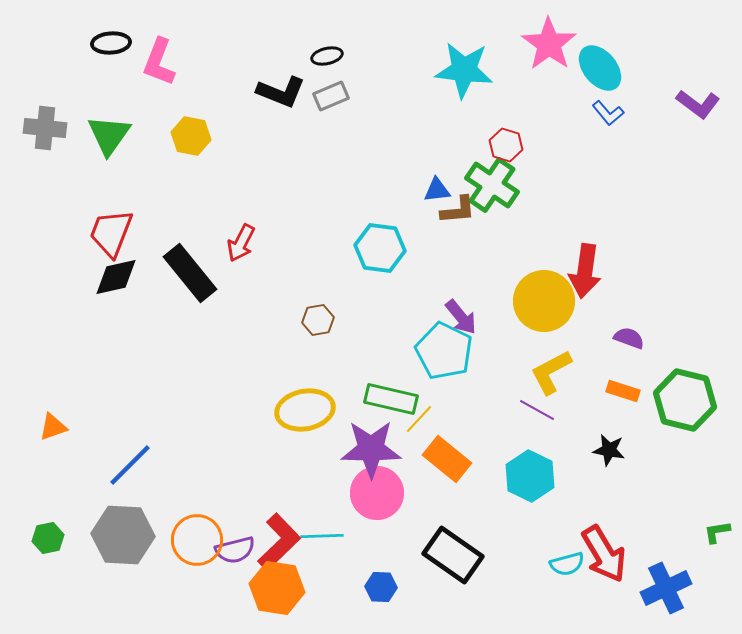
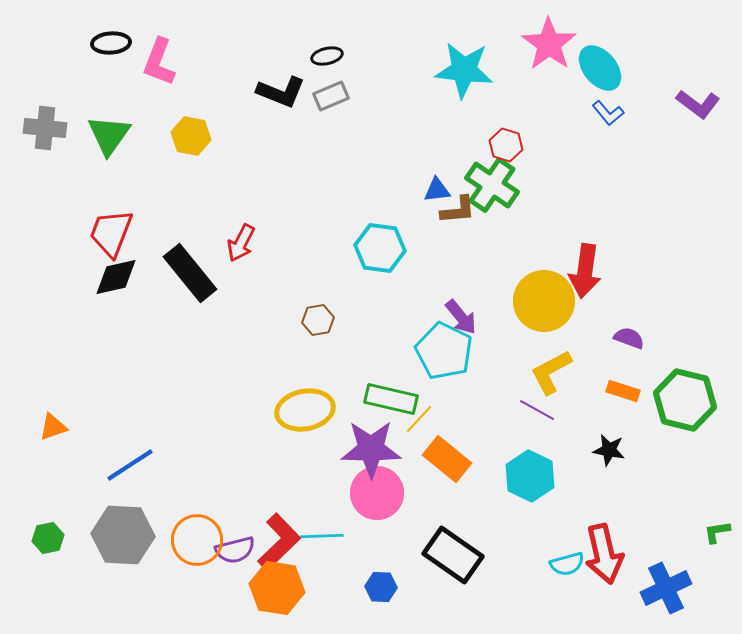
blue line at (130, 465): rotated 12 degrees clockwise
red arrow at (604, 554): rotated 18 degrees clockwise
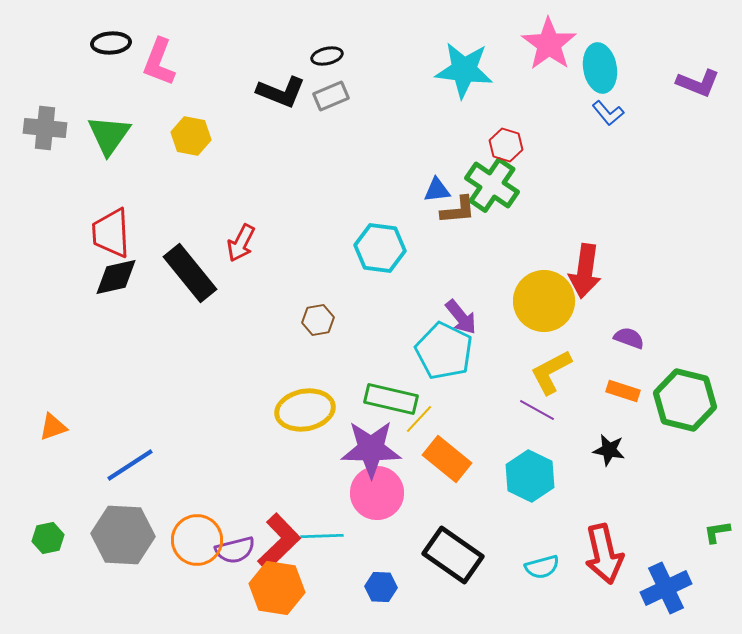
cyan ellipse at (600, 68): rotated 30 degrees clockwise
purple L-shape at (698, 104): moved 21 px up; rotated 15 degrees counterclockwise
red trapezoid at (111, 233): rotated 24 degrees counterclockwise
cyan semicircle at (567, 564): moved 25 px left, 3 px down
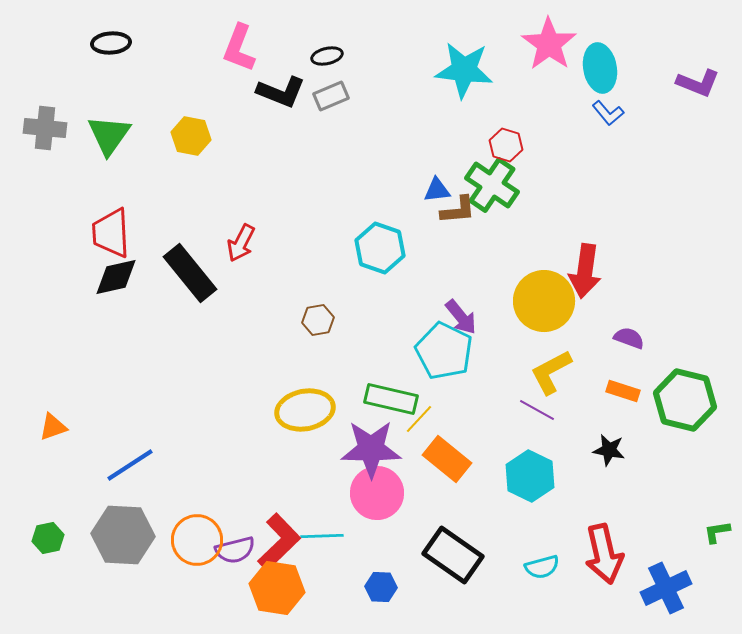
pink L-shape at (159, 62): moved 80 px right, 14 px up
cyan hexagon at (380, 248): rotated 12 degrees clockwise
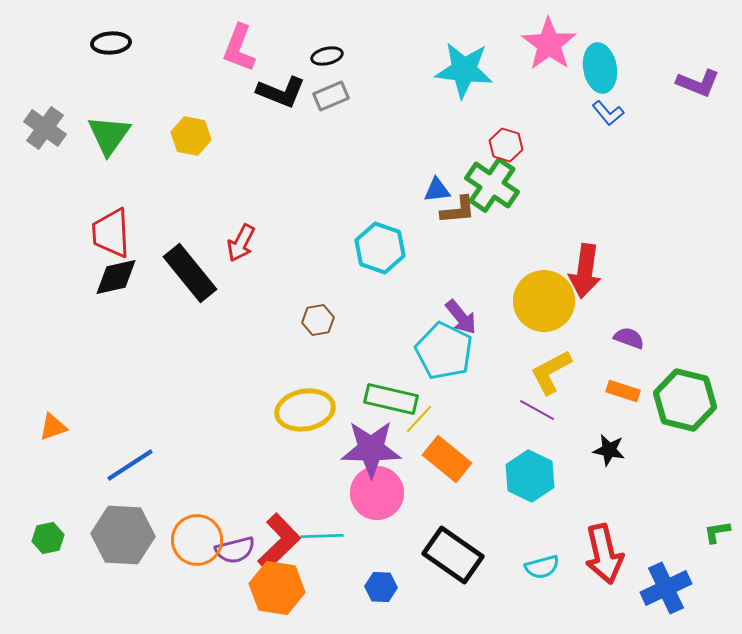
gray cross at (45, 128): rotated 30 degrees clockwise
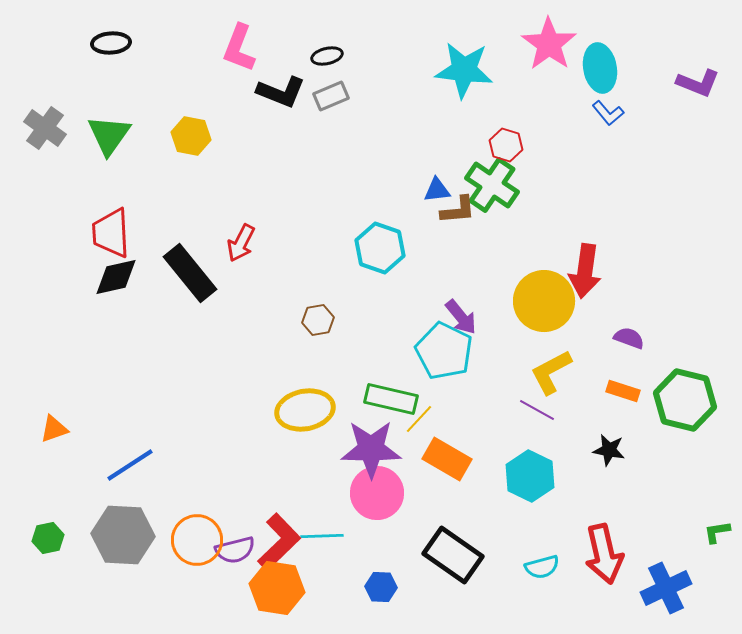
orange triangle at (53, 427): moved 1 px right, 2 px down
orange rectangle at (447, 459): rotated 9 degrees counterclockwise
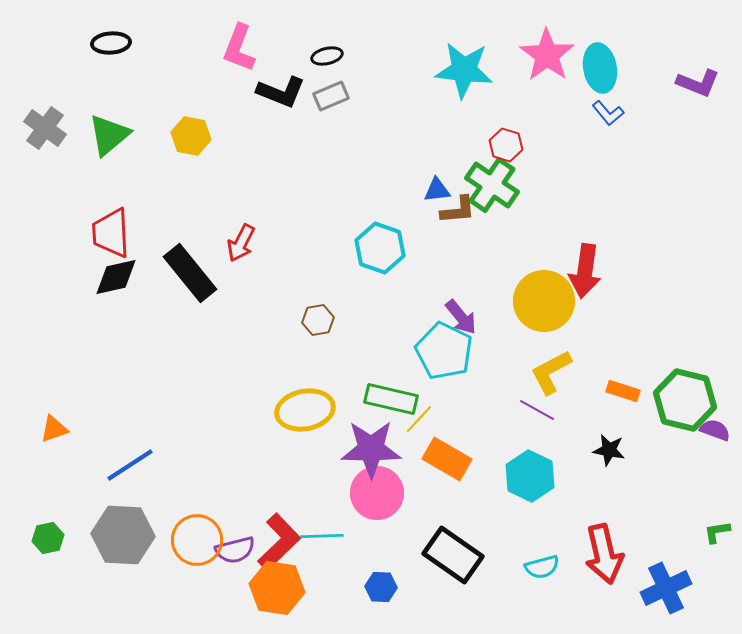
pink star at (549, 44): moved 2 px left, 11 px down
green triangle at (109, 135): rotated 15 degrees clockwise
purple semicircle at (629, 338): moved 86 px right, 92 px down
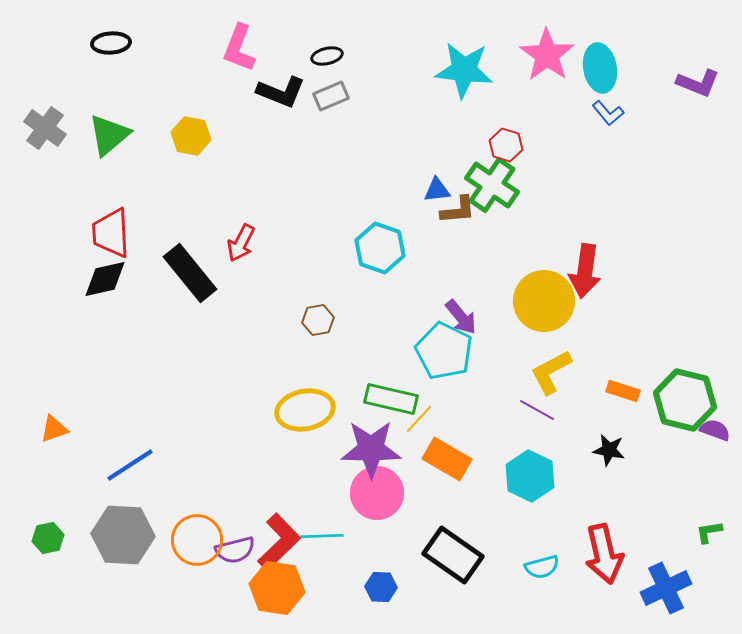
black diamond at (116, 277): moved 11 px left, 2 px down
green L-shape at (717, 532): moved 8 px left
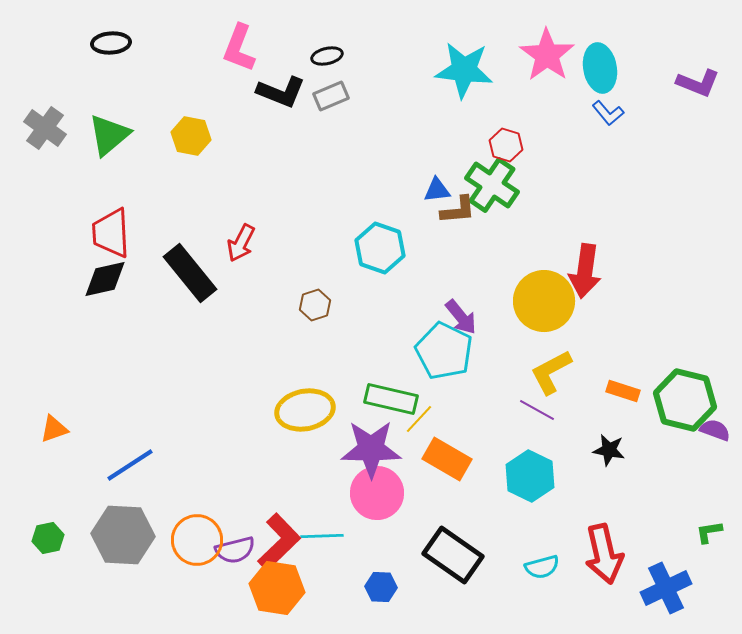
brown hexagon at (318, 320): moved 3 px left, 15 px up; rotated 8 degrees counterclockwise
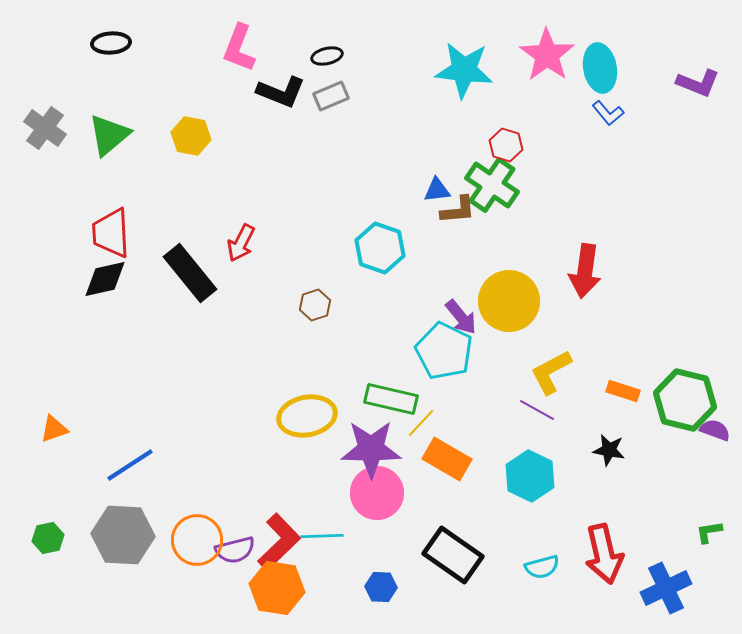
yellow circle at (544, 301): moved 35 px left
yellow ellipse at (305, 410): moved 2 px right, 6 px down
yellow line at (419, 419): moved 2 px right, 4 px down
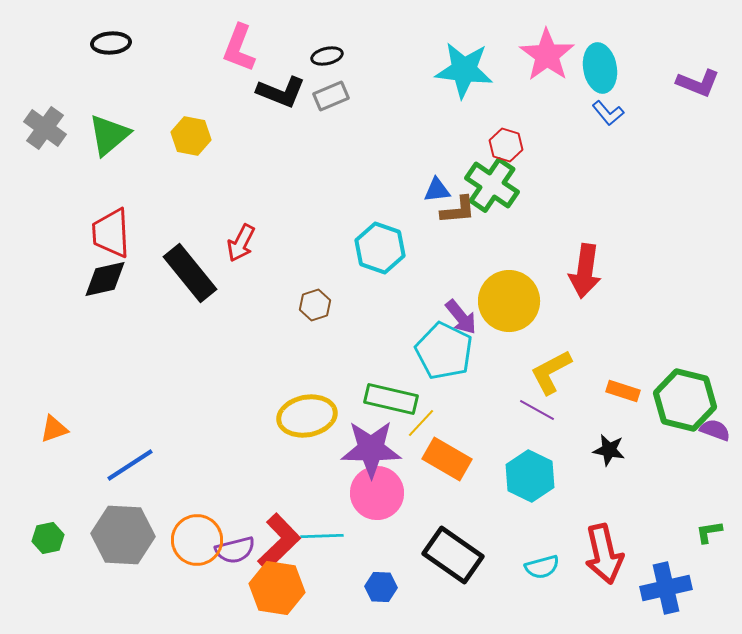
blue cross at (666, 588): rotated 12 degrees clockwise
